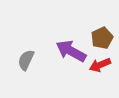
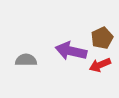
purple arrow: rotated 16 degrees counterclockwise
gray semicircle: rotated 65 degrees clockwise
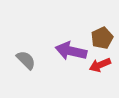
gray semicircle: rotated 45 degrees clockwise
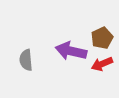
gray semicircle: rotated 140 degrees counterclockwise
red arrow: moved 2 px right, 1 px up
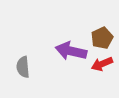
gray semicircle: moved 3 px left, 7 px down
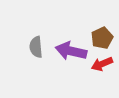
gray semicircle: moved 13 px right, 20 px up
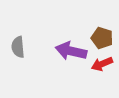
brown pentagon: rotated 30 degrees counterclockwise
gray semicircle: moved 18 px left
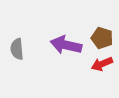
gray semicircle: moved 1 px left, 2 px down
purple arrow: moved 5 px left, 6 px up
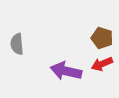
purple arrow: moved 26 px down
gray semicircle: moved 5 px up
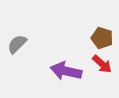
gray semicircle: rotated 50 degrees clockwise
red arrow: rotated 115 degrees counterclockwise
